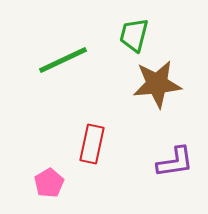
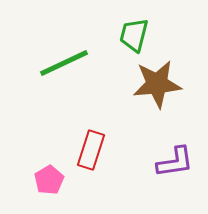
green line: moved 1 px right, 3 px down
red rectangle: moved 1 px left, 6 px down; rotated 6 degrees clockwise
pink pentagon: moved 3 px up
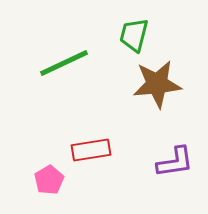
red rectangle: rotated 63 degrees clockwise
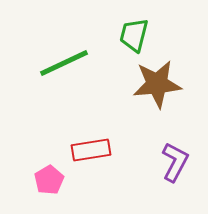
purple L-shape: rotated 54 degrees counterclockwise
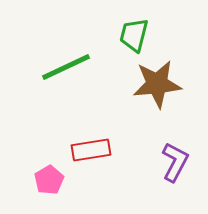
green line: moved 2 px right, 4 px down
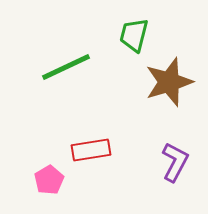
brown star: moved 12 px right, 2 px up; rotated 12 degrees counterclockwise
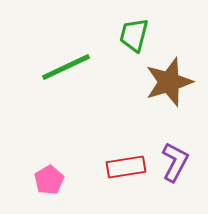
red rectangle: moved 35 px right, 17 px down
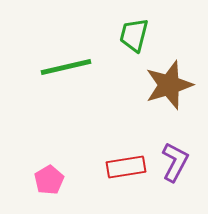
green line: rotated 12 degrees clockwise
brown star: moved 3 px down
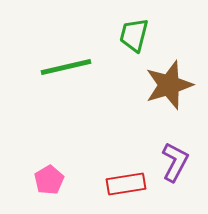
red rectangle: moved 17 px down
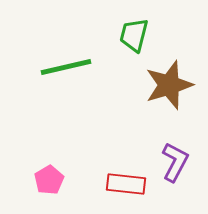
red rectangle: rotated 15 degrees clockwise
